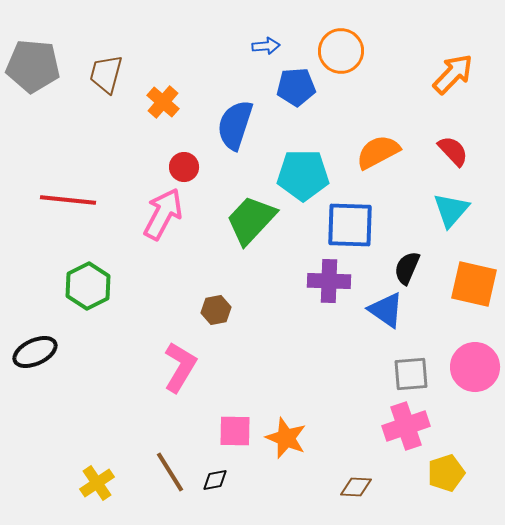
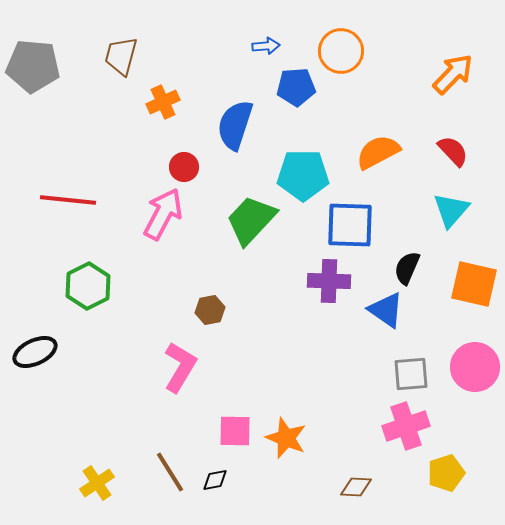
brown trapezoid: moved 15 px right, 18 px up
orange cross: rotated 24 degrees clockwise
brown hexagon: moved 6 px left
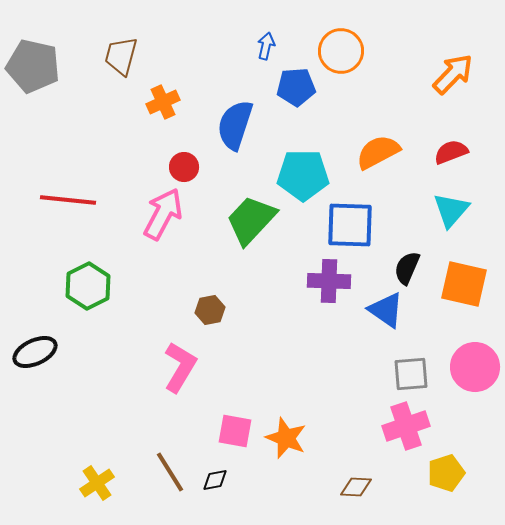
blue arrow: rotated 72 degrees counterclockwise
gray pentagon: rotated 8 degrees clockwise
red semicircle: moved 2 px left, 1 px down; rotated 68 degrees counterclockwise
orange square: moved 10 px left
pink square: rotated 9 degrees clockwise
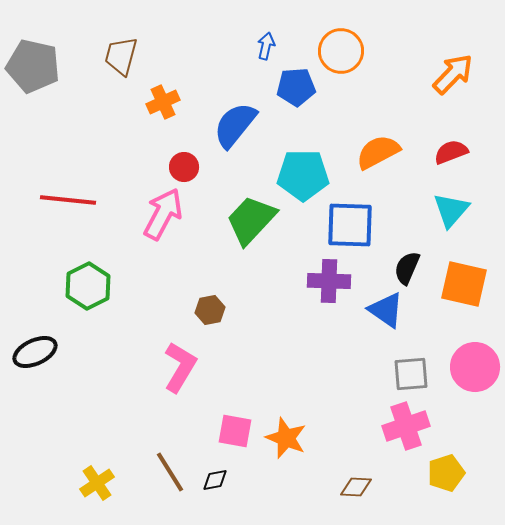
blue semicircle: rotated 21 degrees clockwise
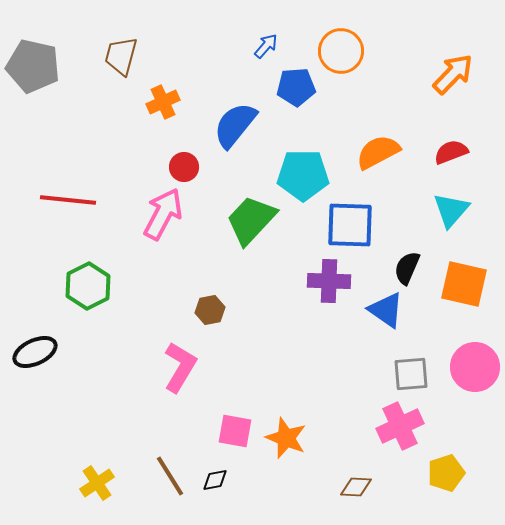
blue arrow: rotated 28 degrees clockwise
pink cross: moved 6 px left; rotated 6 degrees counterclockwise
brown line: moved 4 px down
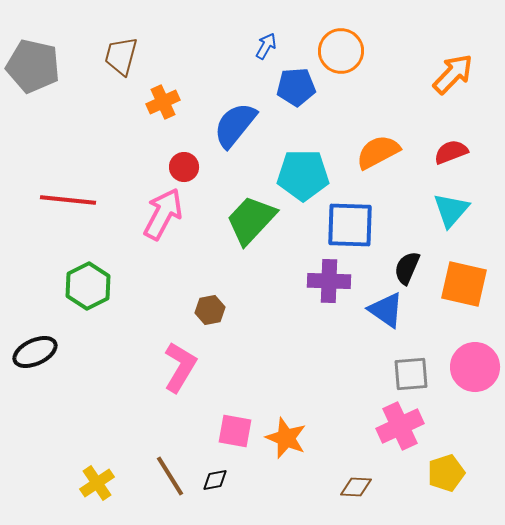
blue arrow: rotated 12 degrees counterclockwise
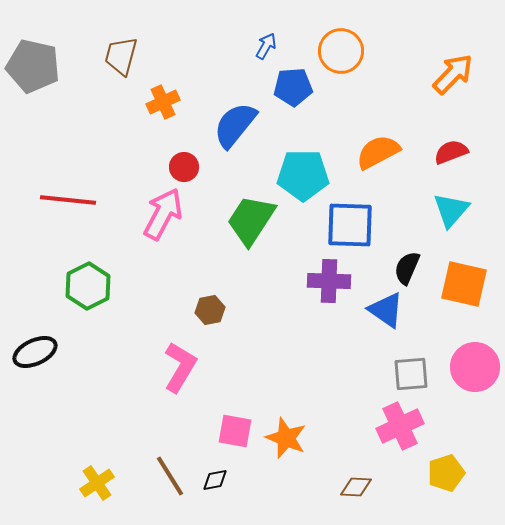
blue pentagon: moved 3 px left
green trapezoid: rotated 10 degrees counterclockwise
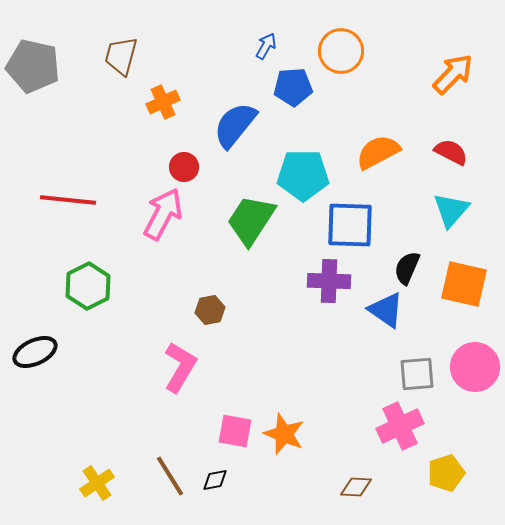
red semicircle: rotated 48 degrees clockwise
gray square: moved 6 px right
orange star: moved 2 px left, 4 px up
